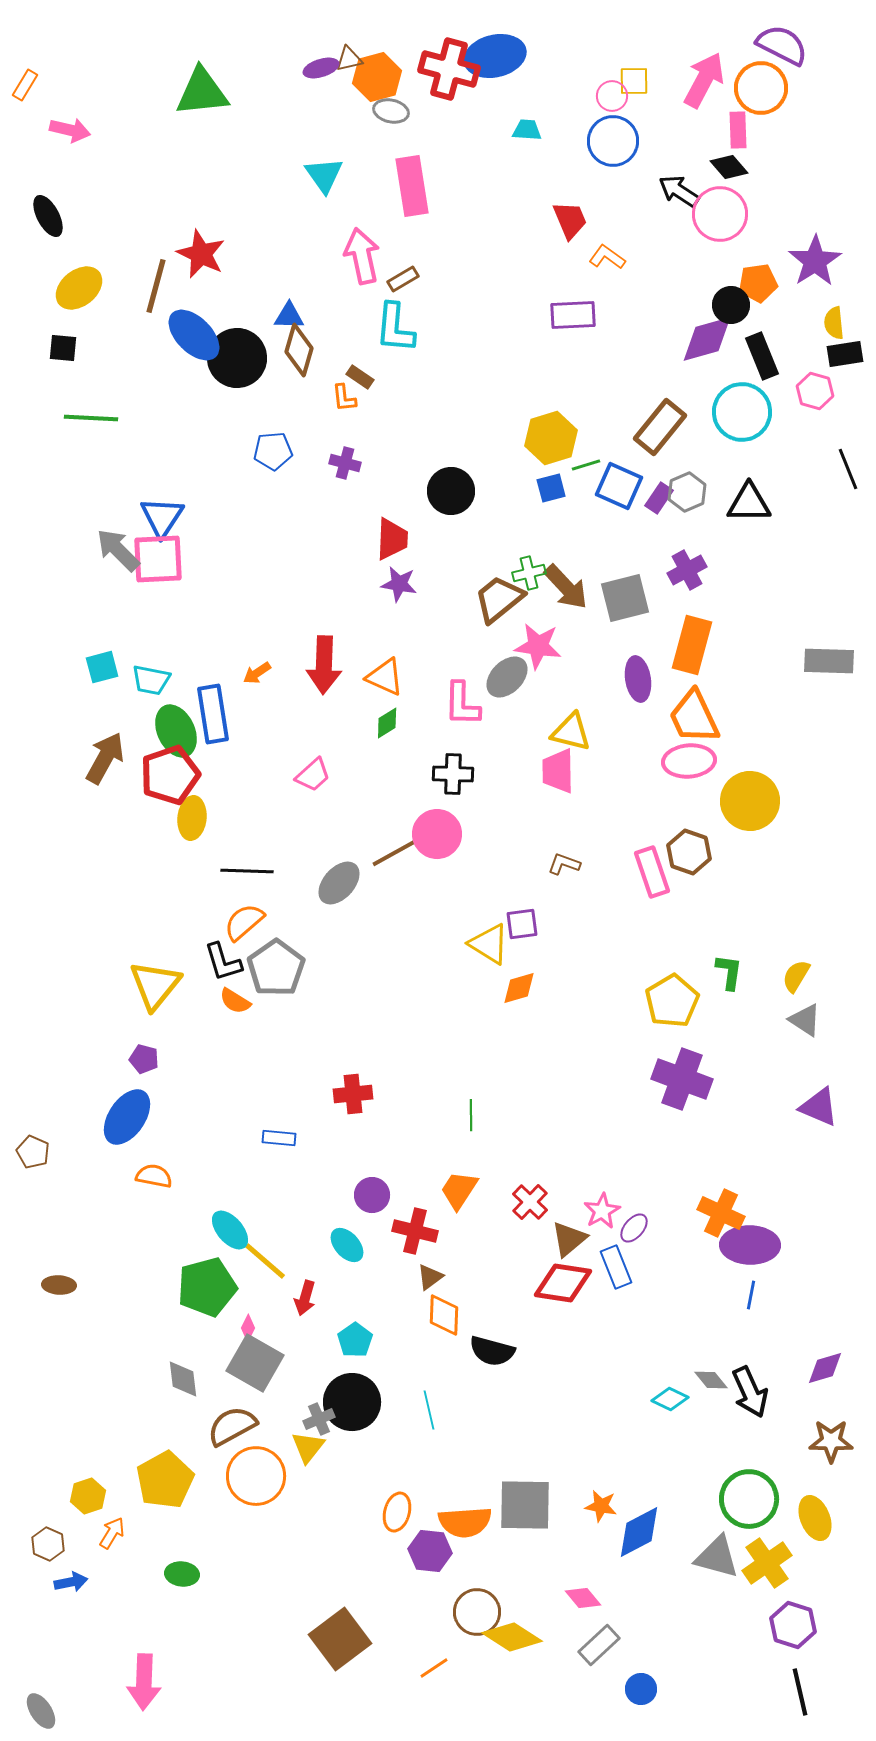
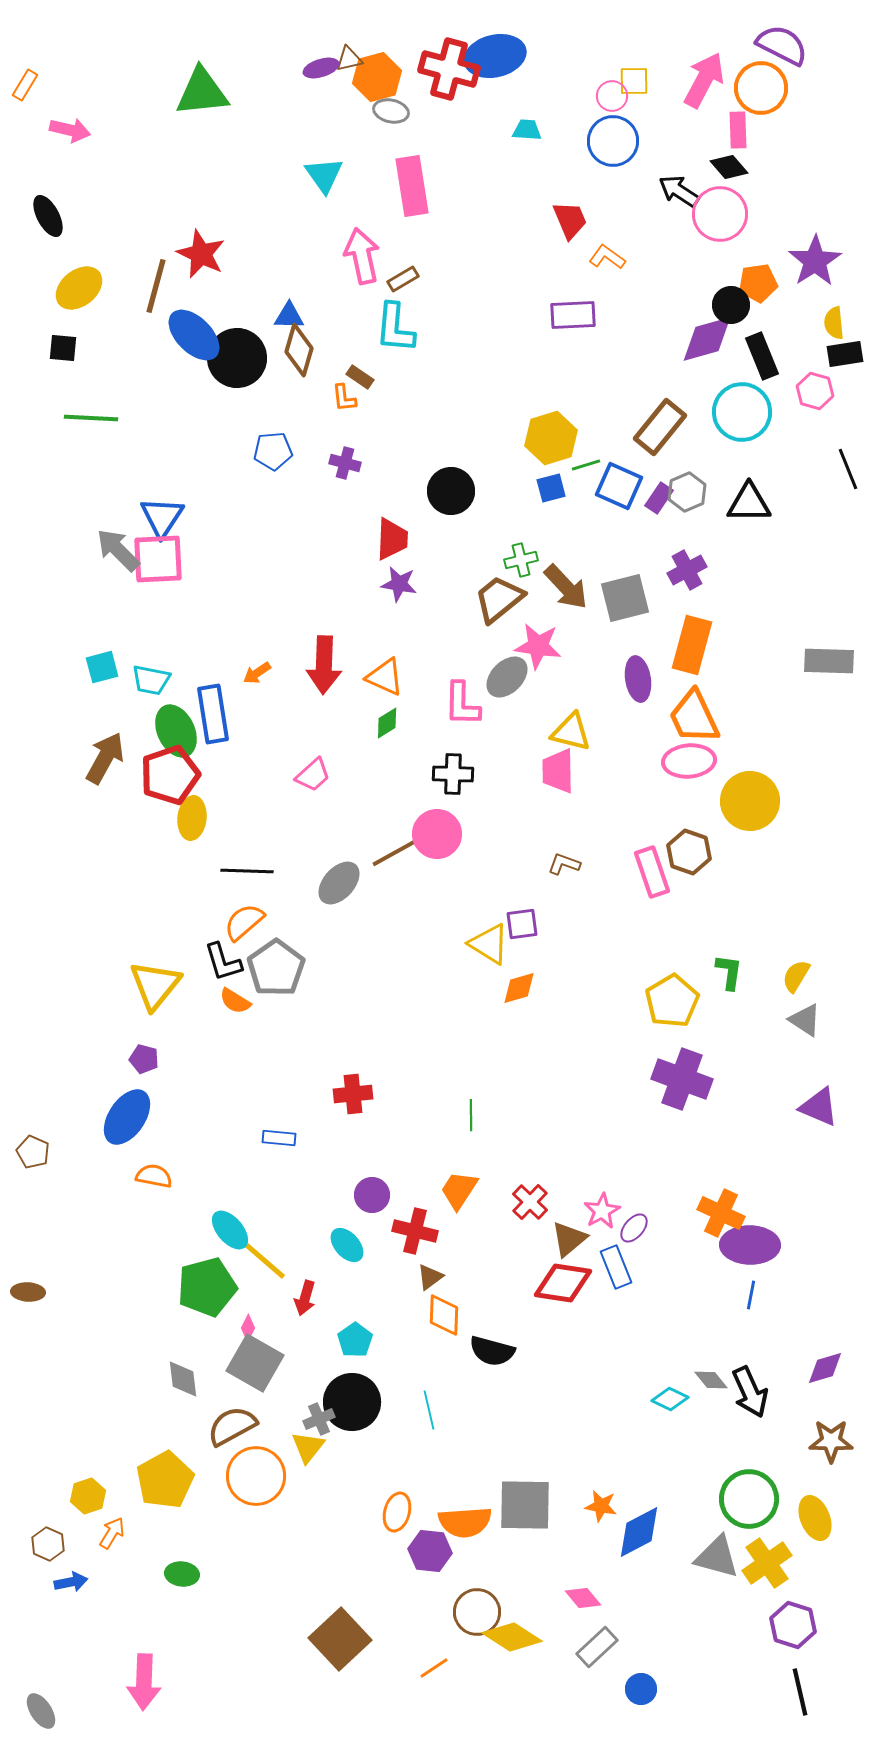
green cross at (529, 573): moved 8 px left, 13 px up
brown ellipse at (59, 1285): moved 31 px left, 7 px down
brown square at (340, 1639): rotated 6 degrees counterclockwise
gray rectangle at (599, 1645): moved 2 px left, 2 px down
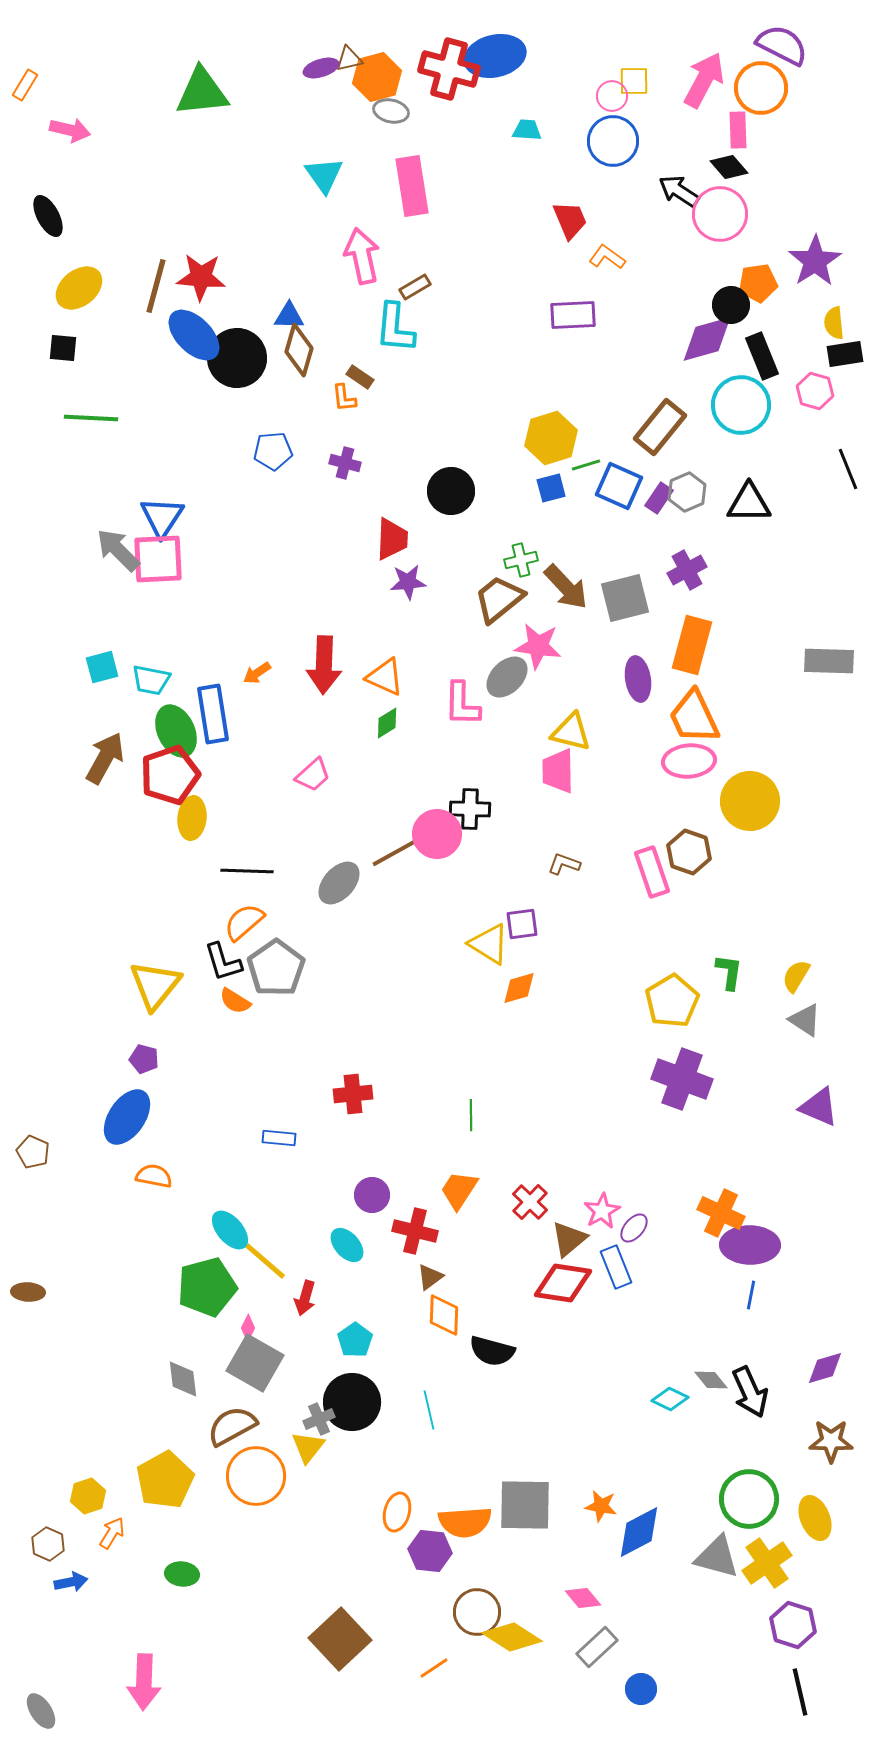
red star at (201, 254): moved 23 px down; rotated 21 degrees counterclockwise
brown rectangle at (403, 279): moved 12 px right, 8 px down
cyan circle at (742, 412): moved 1 px left, 7 px up
purple star at (399, 584): moved 9 px right, 2 px up; rotated 15 degrees counterclockwise
black cross at (453, 774): moved 17 px right, 35 px down
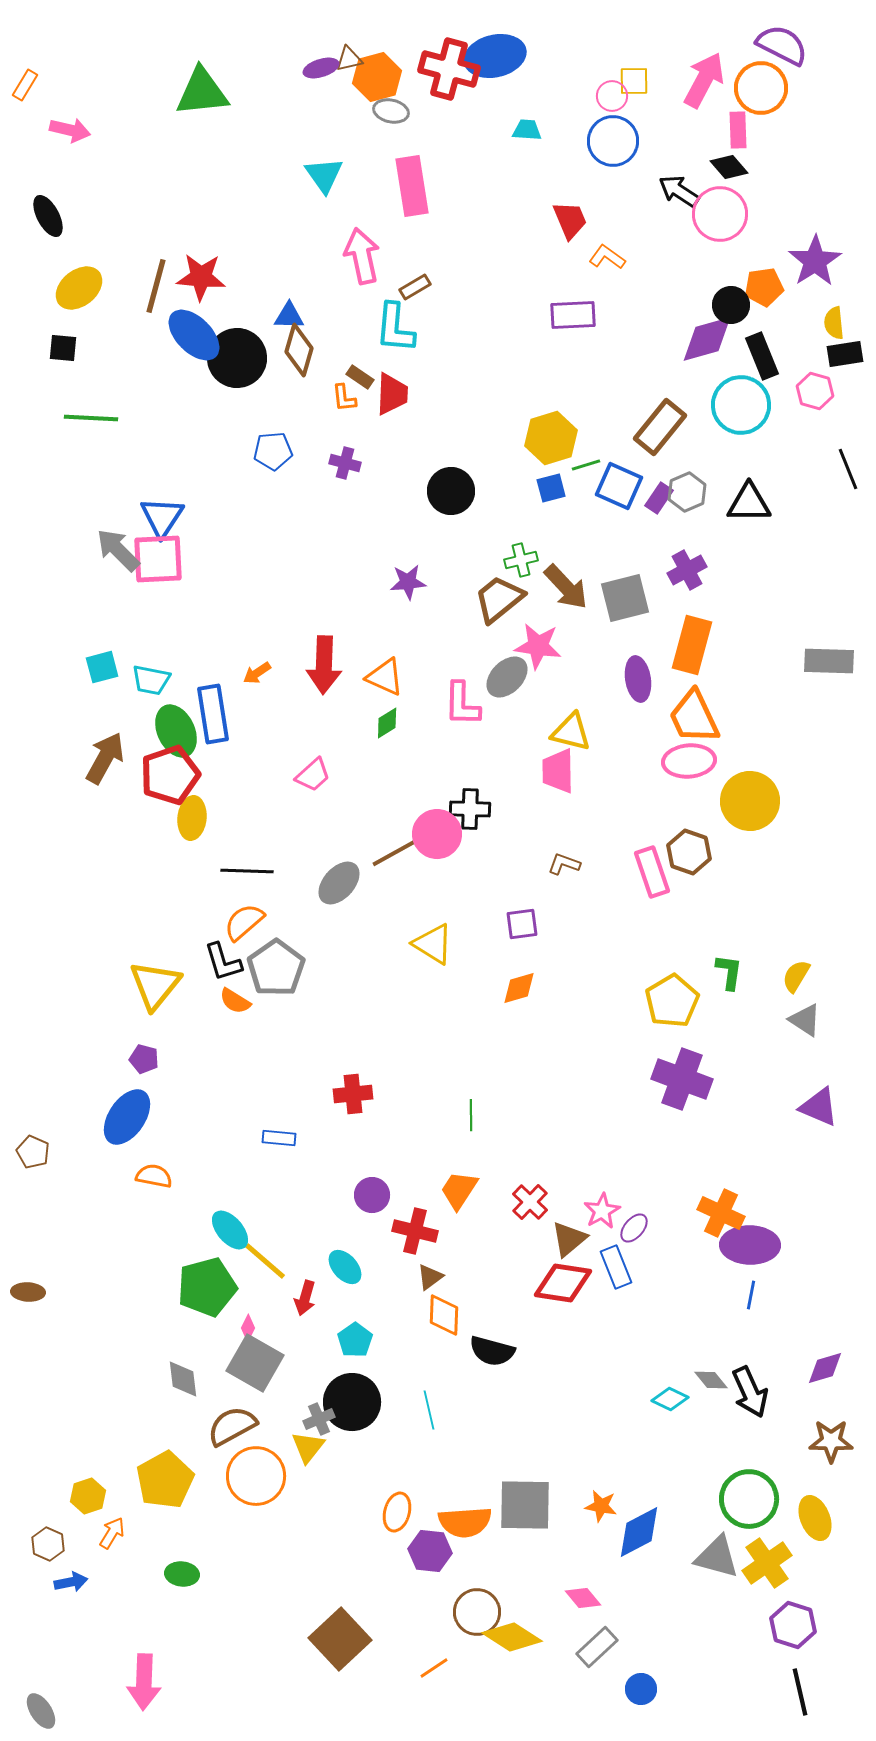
orange pentagon at (758, 283): moved 6 px right, 4 px down
red trapezoid at (392, 539): moved 145 px up
yellow triangle at (489, 944): moved 56 px left
cyan ellipse at (347, 1245): moved 2 px left, 22 px down
